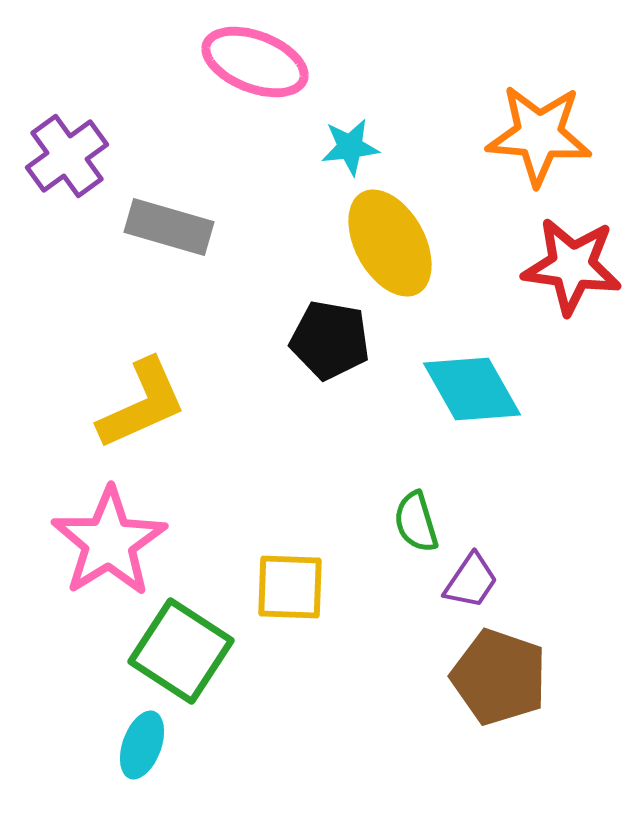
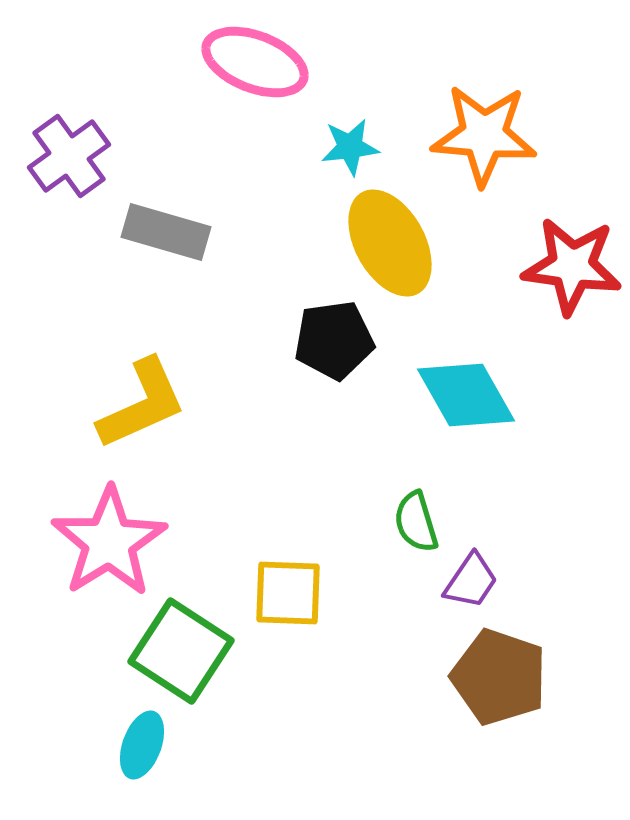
orange star: moved 55 px left
purple cross: moved 2 px right
gray rectangle: moved 3 px left, 5 px down
black pentagon: moved 4 px right; rotated 18 degrees counterclockwise
cyan diamond: moved 6 px left, 6 px down
yellow square: moved 2 px left, 6 px down
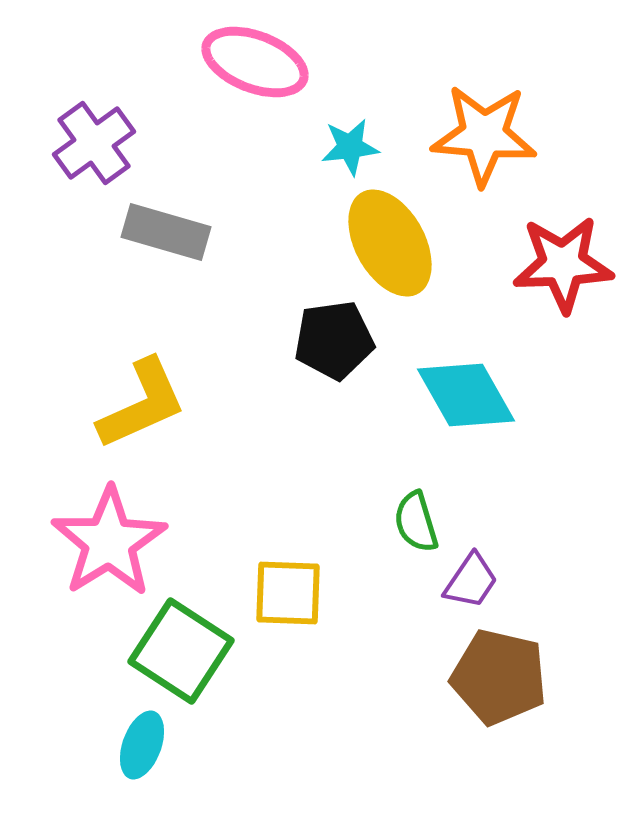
purple cross: moved 25 px right, 13 px up
red star: moved 9 px left, 2 px up; rotated 10 degrees counterclockwise
brown pentagon: rotated 6 degrees counterclockwise
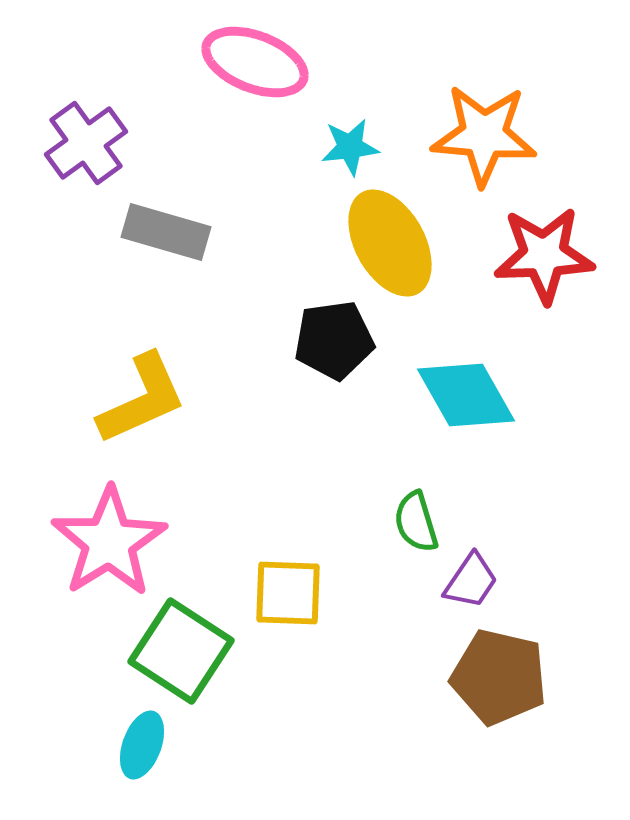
purple cross: moved 8 px left
red star: moved 19 px left, 9 px up
yellow L-shape: moved 5 px up
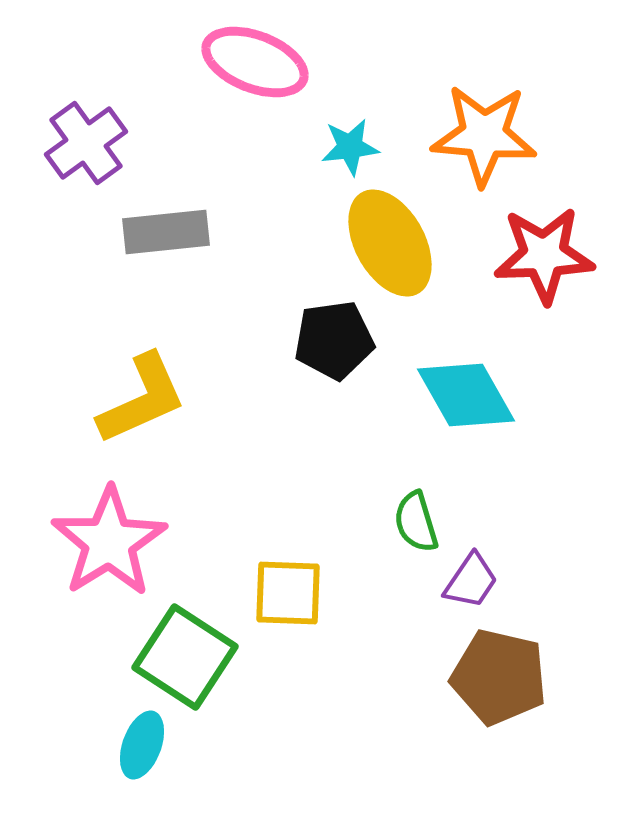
gray rectangle: rotated 22 degrees counterclockwise
green square: moved 4 px right, 6 px down
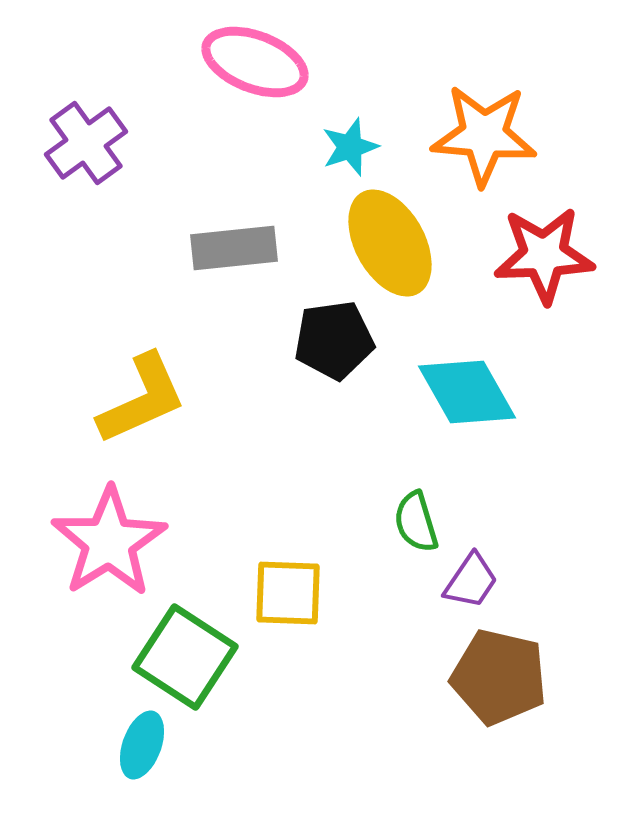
cyan star: rotated 12 degrees counterclockwise
gray rectangle: moved 68 px right, 16 px down
cyan diamond: moved 1 px right, 3 px up
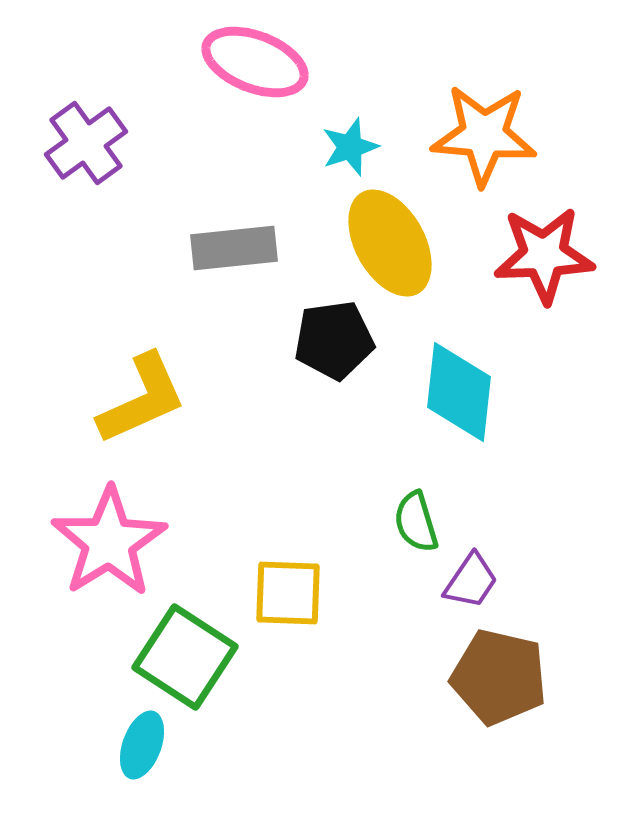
cyan diamond: moved 8 px left; rotated 36 degrees clockwise
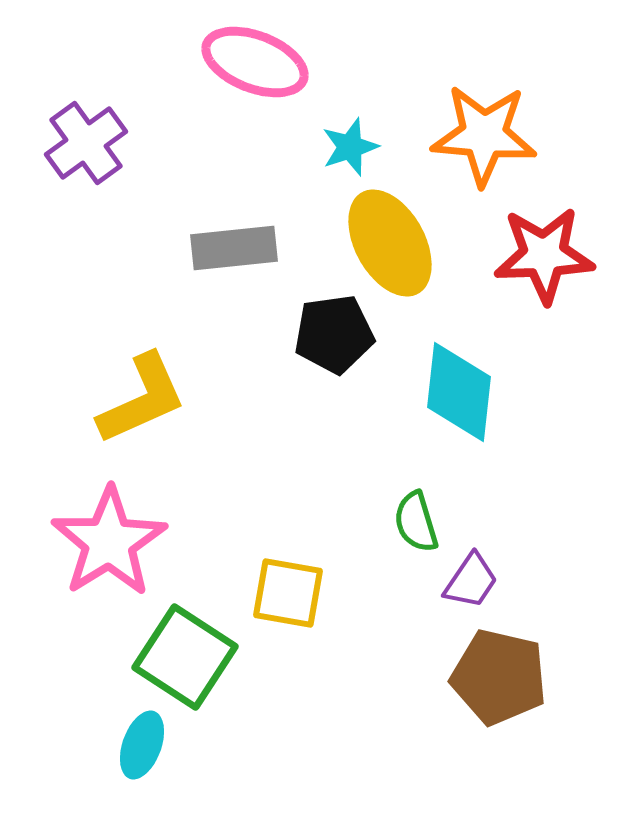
black pentagon: moved 6 px up
yellow square: rotated 8 degrees clockwise
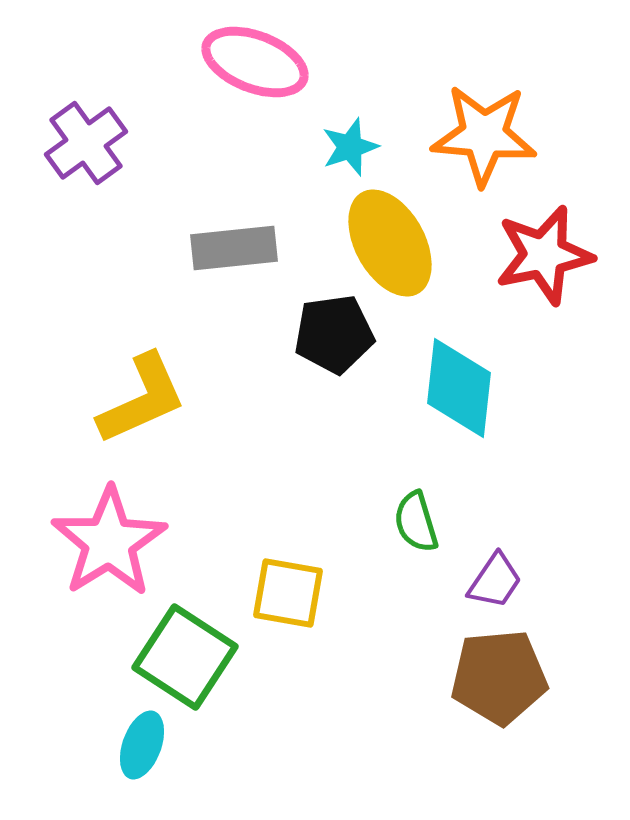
red star: rotated 10 degrees counterclockwise
cyan diamond: moved 4 px up
purple trapezoid: moved 24 px right
brown pentagon: rotated 18 degrees counterclockwise
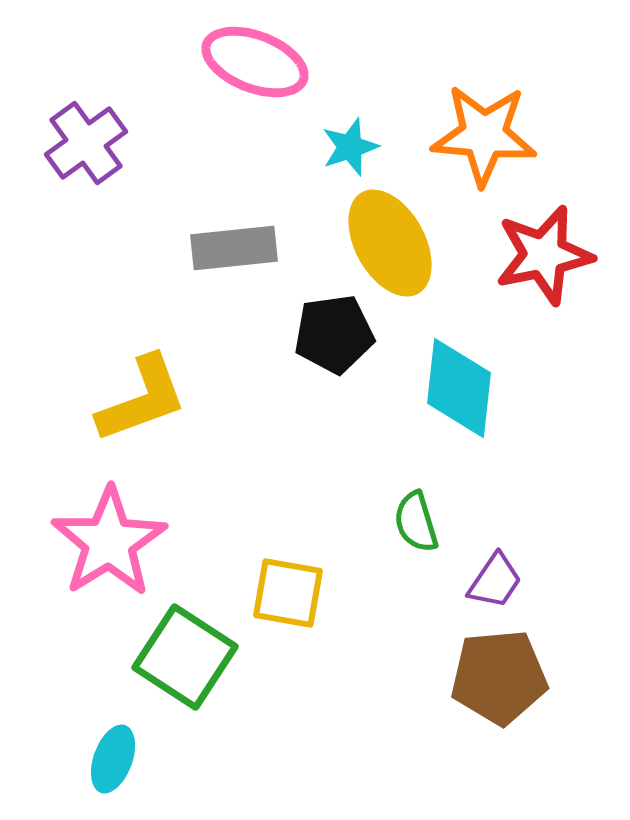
yellow L-shape: rotated 4 degrees clockwise
cyan ellipse: moved 29 px left, 14 px down
